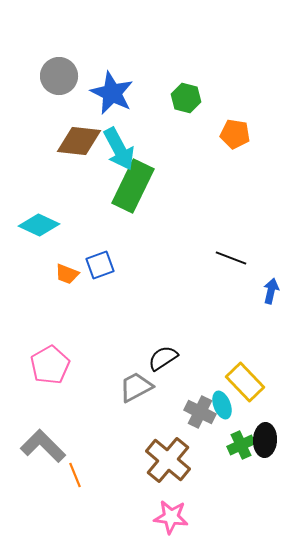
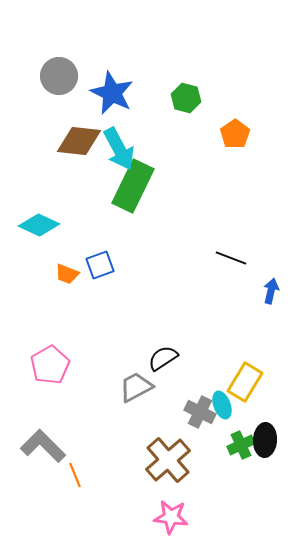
orange pentagon: rotated 28 degrees clockwise
yellow rectangle: rotated 75 degrees clockwise
brown cross: rotated 9 degrees clockwise
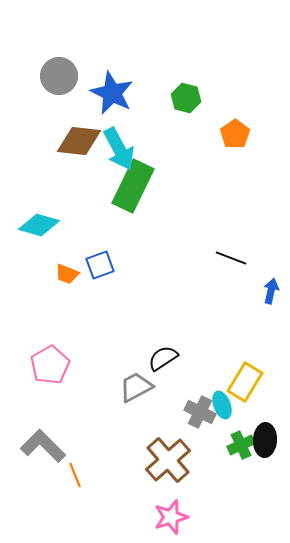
cyan diamond: rotated 9 degrees counterclockwise
pink star: rotated 24 degrees counterclockwise
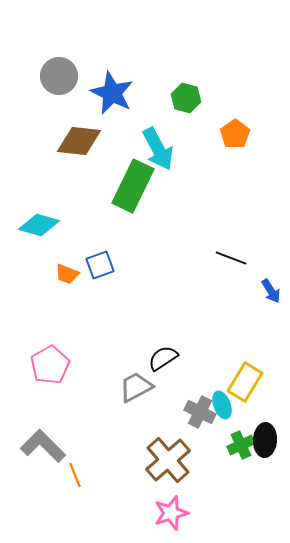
cyan arrow: moved 39 px right
blue arrow: rotated 135 degrees clockwise
pink star: moved 4 px up
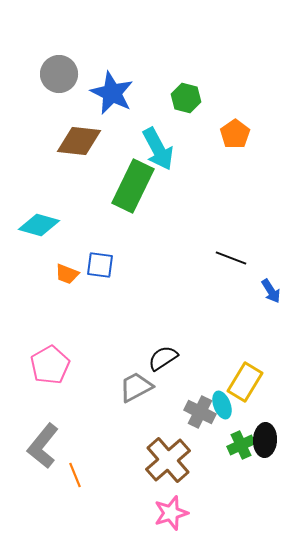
gray circle: moved 2 px up
blue square: rotated 28 degrees clockwise
gray L-shape: rotated 96 degrees counterclockwise
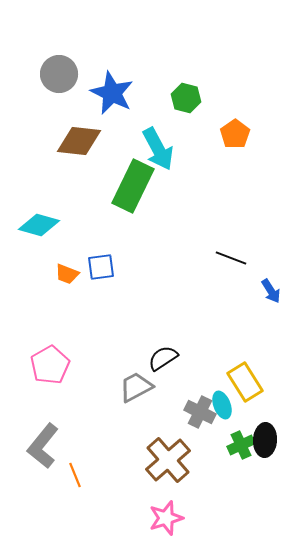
blue square: moved 1 px right, 2 px down; rotated 16 degrees counterclockwise
yellow rectangle: rotated 63 degrees counterclockwise
pink star: moved 5 px left, 5 px down
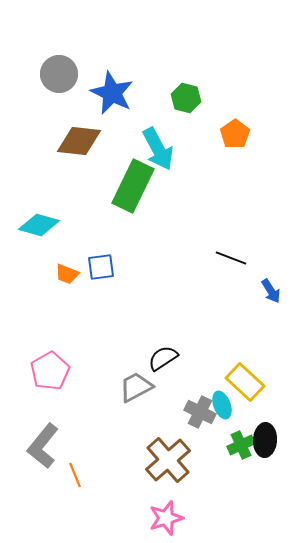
pink pentagon: moved 6 px down
yellow rectangle: rotated 15 degrees counterclockwise
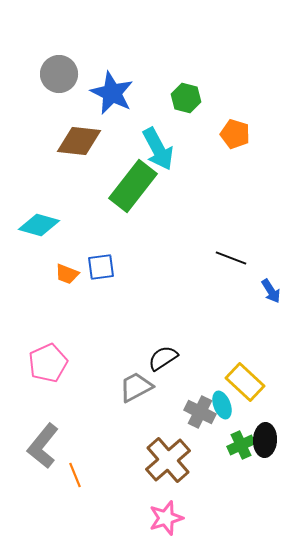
orange pentagon: rotated 20 degrees counterclockwise
green rectangle: rotated 12 degrees clockwise
pink pentagon: moved 2 px left, 8 px up; rotated 6 degrees clockwise
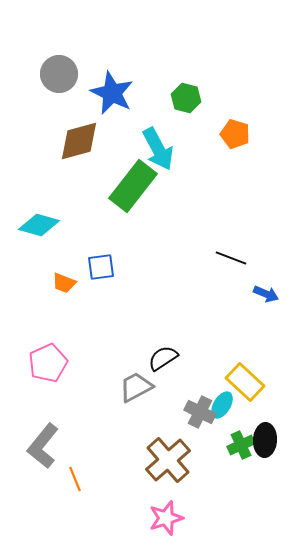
brown diamond: rotated 21 degrees counterclockwise
orange trapezoid: moved 3 px left, 9 px down
blue arrow: moved 5 px left, 3 px down; rotated 35 degrees counterclockwise
cyan ellipse: rotated 52 degrees clockwise
orange line: moved 4 px down
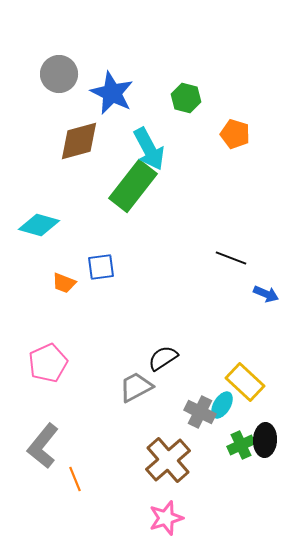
cyan arrow: moved 9 px left
